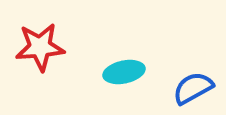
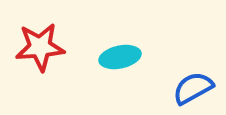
cyan ellipse: moved 4 px left, 15 px up
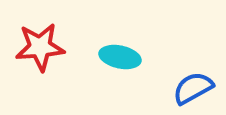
cyan ellipse: rotated 24 degrees clockwise
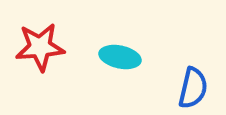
blue semicircle: rotated 132 degrees clockwise
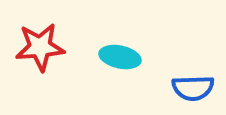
blue semicircle: rotated 75 degrees clockwise
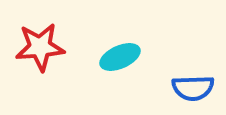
cyan ellipse: rotated 36 degrees counterclockwise
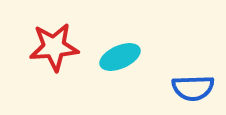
red star: moved 14 px right
